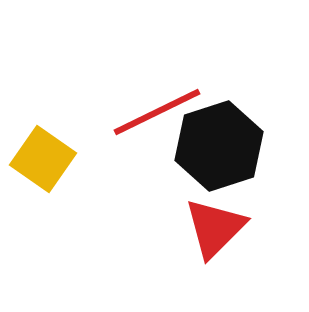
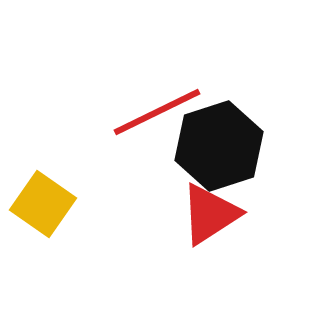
yellow square: moved 45 px down
red triangle: moved 5 px left, 14 px up; rotated 12 degrees clockwise
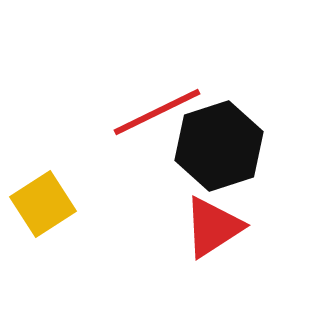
yellow square: rotated 22 degrees clockwise
red triangle: moved 3 px right, 13 px down
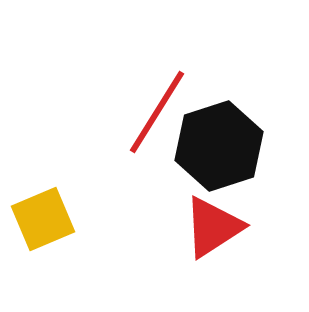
red line: rotated 32 degrees counterclockwise
yellow square: moved 15 px down; rotated 10 degrees clockwise
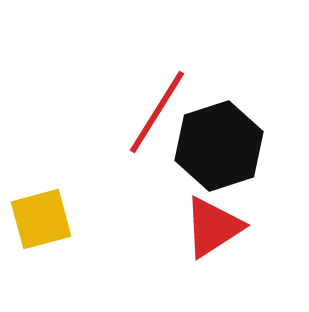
yellow square: moved 2 px left; rotated 8 degrees clockwise
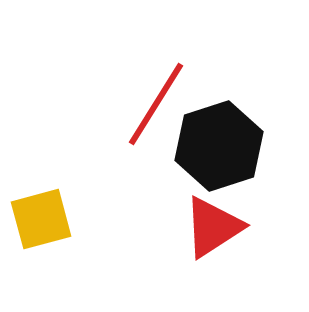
red line: moved 1 px left, 8 px up
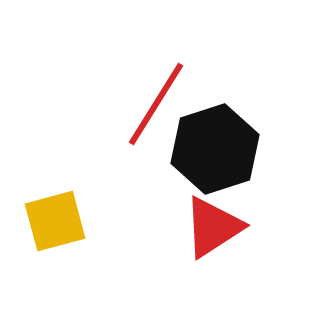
black hexagon: moved 4 px left, 3 px down
yellow square: moved 14 px right, 2 px down
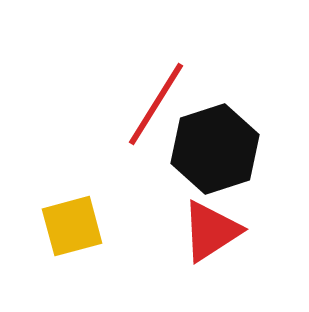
yellow square: moved 17 px right, 5 px down
red triangle: moved 2 px left, 4 px down
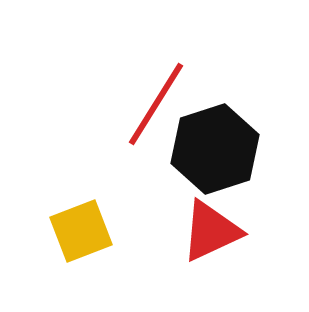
yellow square: moved 9 px right, 5 px down; rotated 6 degrees counterclockwise
red triangle: rotated 8 degrees clockwise
